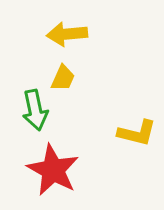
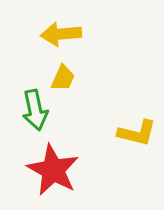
yellow arrow: moved 6 px left
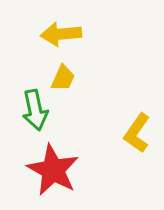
yellow L-shape: rotated 111 degrees clockwise
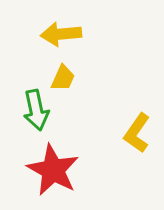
green arrow: moved 1 px right
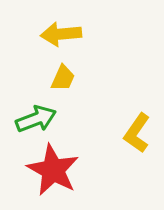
green arrow: moved 9 px down; rotated 99 degrees counterclockwise
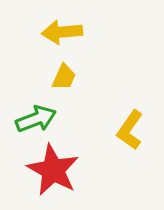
yellow arrow: moved 1 px right, 2 px up
yellow trapezoid: moved 1 px right, 1 px up
yellow L-shape: moved 7 px left, 3 px up
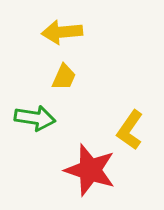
green arrow: moved 1 px left, 1 px up; rotated 30 degrees clockwise
red star: moved 37 px right; rotated 10 degrees counterclockwise
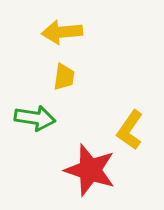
yellow trapezoid: rotated 16 degrees counterclockwise
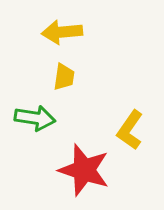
red star: moved 6 px left
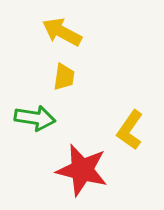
yellow arrow: rotated 33 degrees clockwise
red star: moved 2 px left; rotated 4 degrees counterclockwise
